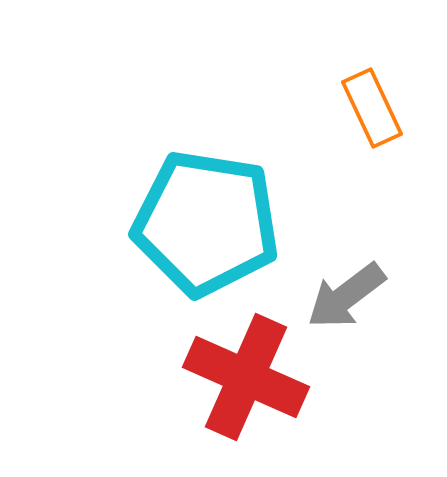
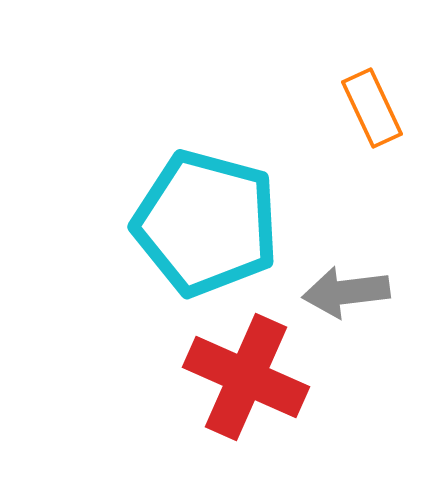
cyan pentagon: rotated 6 degrees clockwise
gray arrow: moved 4 px up; rotated 30 degrees clockwise
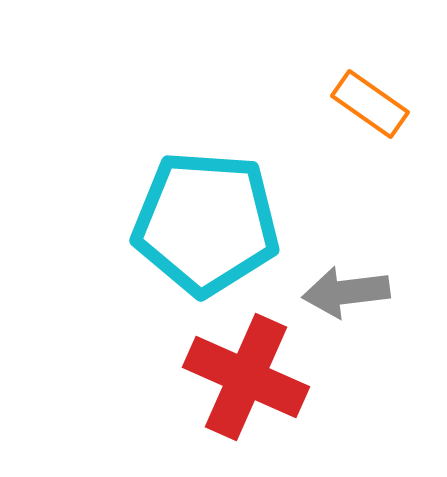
orange rectangle: moved 2 px left, 4 px up; rotated 30 degrees counterclockwise
cyan pentagon: rotated 11 degrees counterclockwise
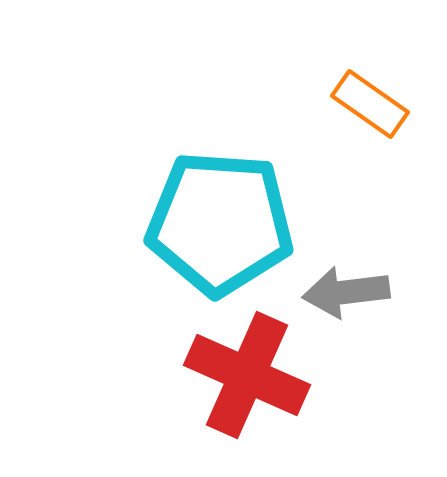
cyan pentagon: moved 14 px right
red cross: moved 1 px right, 2 px up
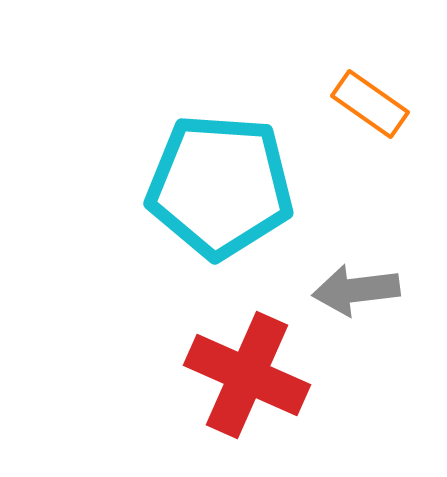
cyan pentagon: moved 37 px up
gray arrow: moved 10 px right, 2 px up
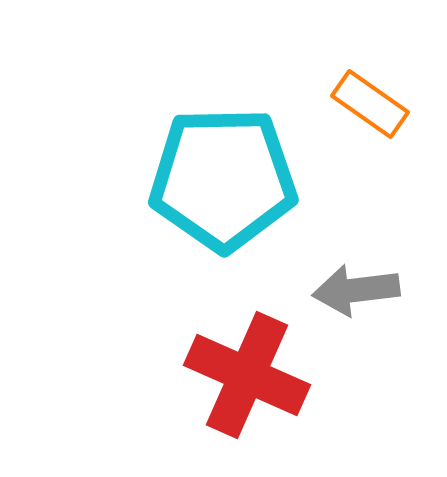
cyan pentagon: moved 3 px right, 7 px up; rotated 5 degrees counterclockwise
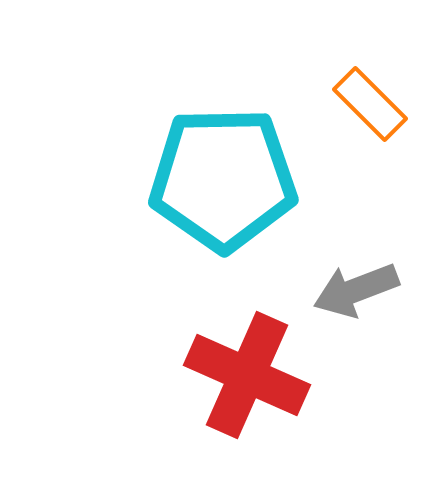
orange rectangle: rotated 10 degrees clockwise
gray arrow: rotated 14 degrees counterclockwise
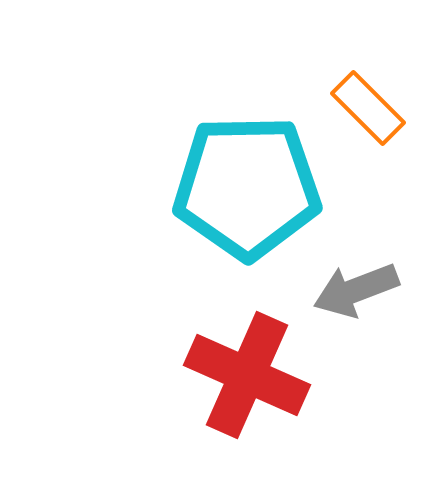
orange rectangle: moved 2 px left, 4 px down
cyan pentagon: moved 24 px right, 8 px down
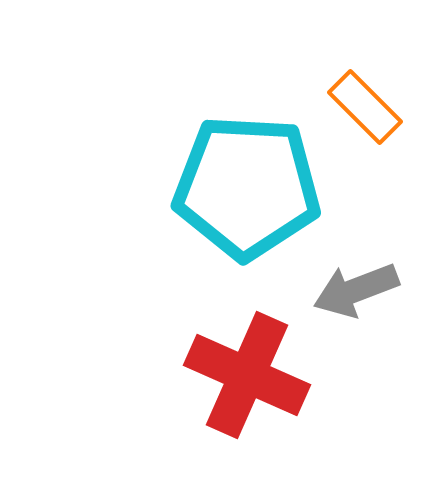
orange rectangle: moved 3 px left, 1 px up
cyan pentagon: rotated 4 degrees clockwise
